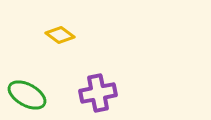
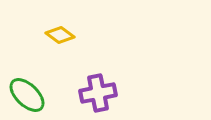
green ellipse: rotated 15 degrees clockwise
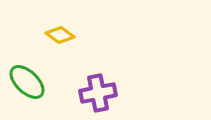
green ellipse: moved 13 px up
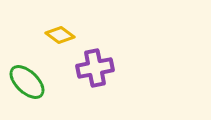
purple cross: moved 3 px left, 25 px up
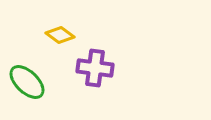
purple cross: rotated 18 degrees clockwise
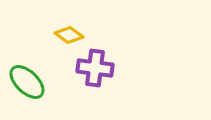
yellow diamond: moved 9 px right
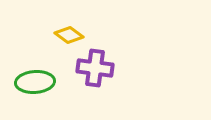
green ellipse: moved 8 px right; rotated 48 degrees counterclockwise
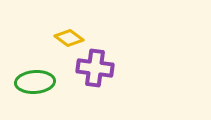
yellow diamond: moved 3 px down
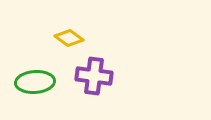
purple cross: moved 1 px left, 8 px down
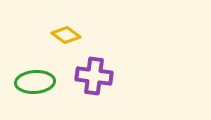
yellow diamond: moved 3 px left, 3 px up
